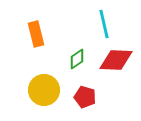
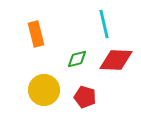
green diamond: rotated 20 degrees clockwise
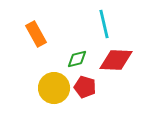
orange rectangle: rotated 15 degrees counterclockwise
yellow circle: moved 10 px right, 2 px up
red pentagon: moved 10 px up
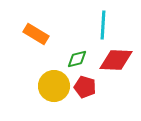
cyan line: moved 1 px left, 1 px down; rotated 16 degrees clockwise
orange rectangle: rotated 30 degrees counterclockwise
yellow circle: moved 2 px up
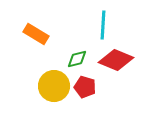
red diamond: rotated 20 degrees clockwise
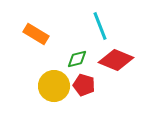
cyan line: moved 3 px left, 1 px down; rotated 24 degrees counterclockwise
red pentagon: moved 1 px left, 2 px up
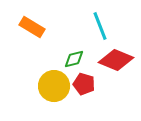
orange rectangle: moved 4 px left, 7 px up
green diamond: moved 3 px left
red pentagon: moved 1 px up
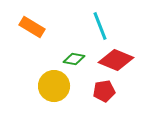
green diamond: rotated 25 degrees clockwise
red pentagon: moved 20 px right, 7 px down; rotated 25 degrees counterclockwise
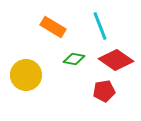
orange rectangle: moved 21 px right
red diamond: rotated 12 degrees clockwise
yellow circle: moved 28 px left, 11 px up
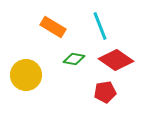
red pentagon: moved 1 px right, 1 px down
